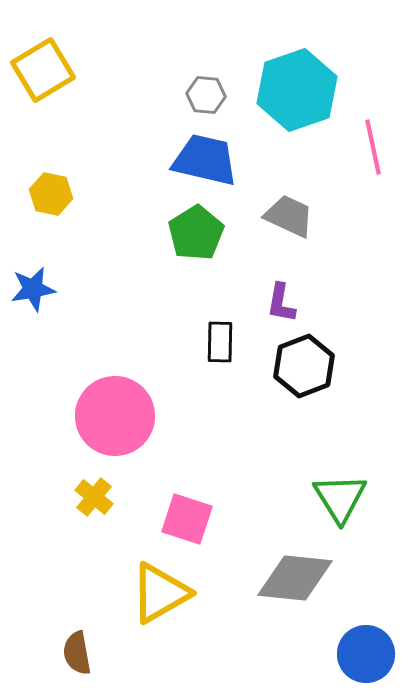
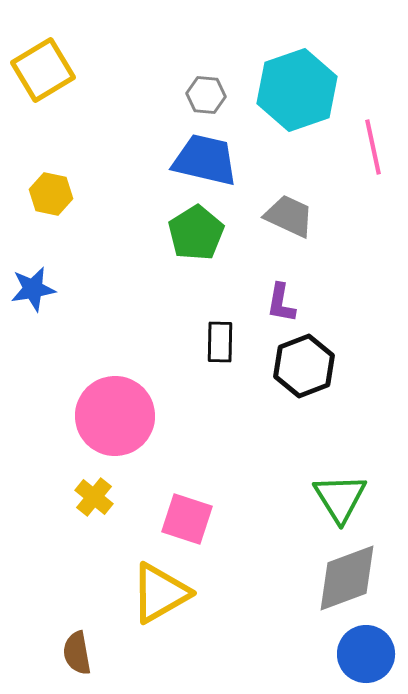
gray diamond: moved 52 px right; rotated 26 degrees counterclockwise
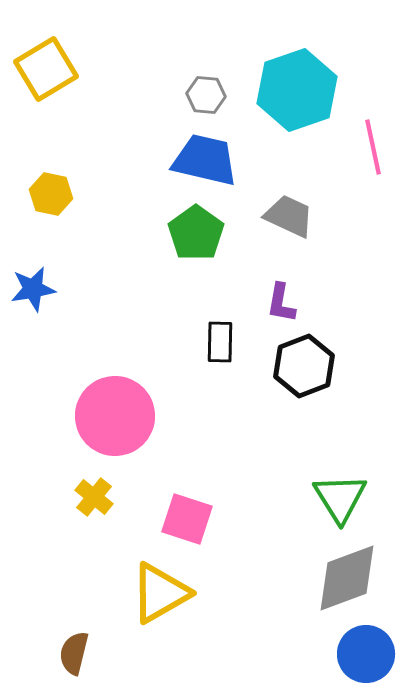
yellow square: moved 3 px right, 1 px up
green pentagon: rotated 4 degrees counterclockwise
brown semicircle: moved 3 px left; rotated 24 degrees clockwise
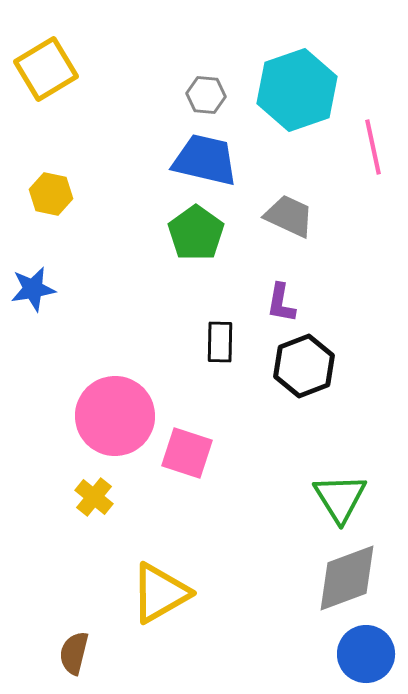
pink square: moved 66 px up
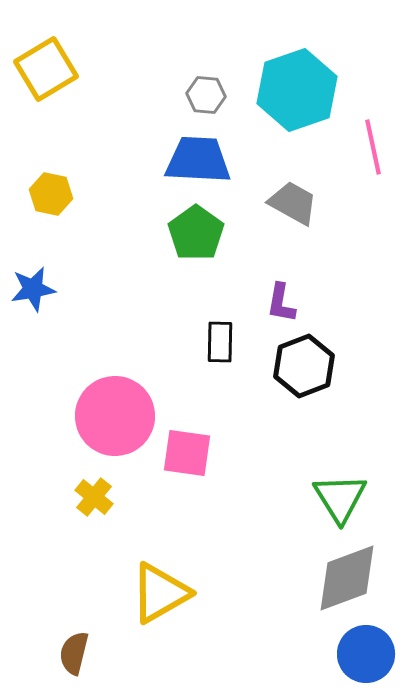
blue trapezoid: moved 7 px left; rotated 10 degrees counterclockwise
gray trapezoid: moved 4 px right, 13 px up; rotated 4 degrees clockwise
pink square: rotated 10 degrees counterclockwise
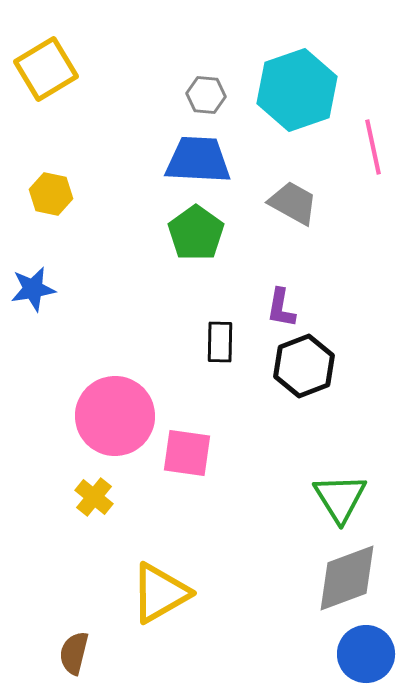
purple L-shape: moved 5 px down
